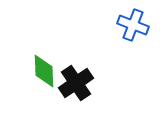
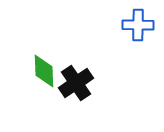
blue cross: moved 5 px right; rotated 20 degrees counterclockwise
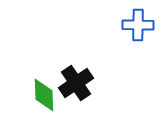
green diamond: moved 24 px down
